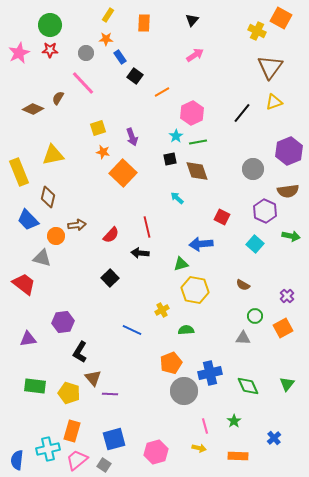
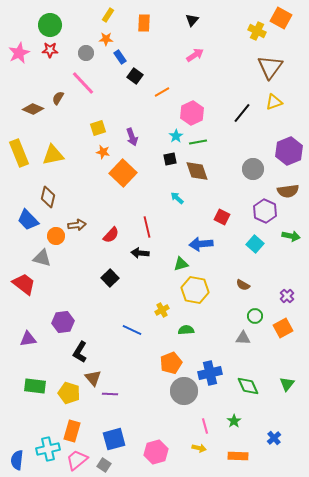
yellow rectangle at (19, 172): moved 19 px up
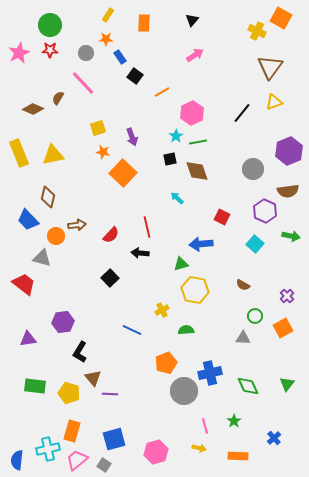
orange pentagon at (171, 363): moved 5 px left
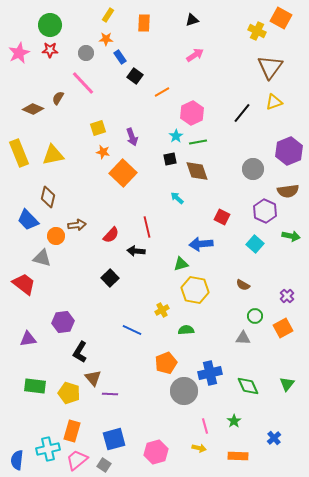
black triangle at (192, 20): rotated 32 degrees clockwise
black arrow at (140, 253): moved 4 px left, 2 px up
